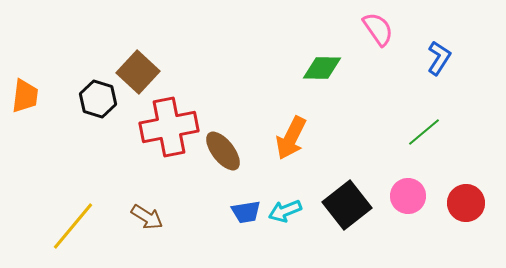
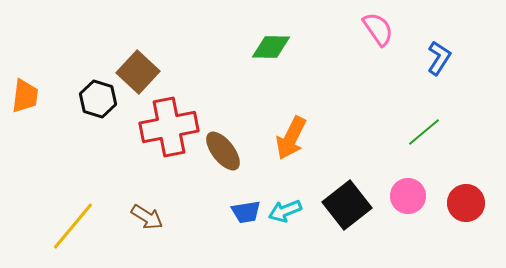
green diamond: moved 51 px left, 21 px up
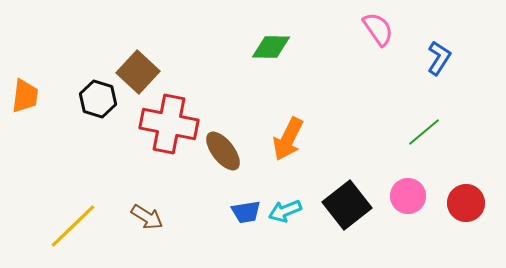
red cross: moved 3 px up; rotated 22 degrees clockwise
orange arrow: moved 3 px left, 1 px down
yellow line: rotated 6 degrees clockwise
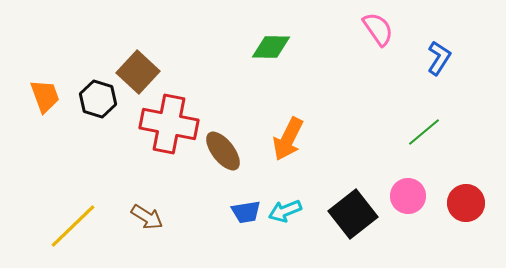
orange trapezoid: moved 20 px right; rotated 27 degrees counterclockwise
black square: moved 6 px right, 9 px down
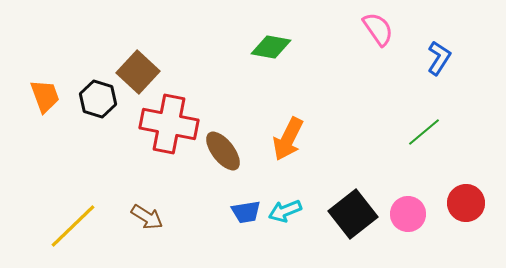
green diamond: rotated 9 degrees clockwise
pink circle: moved 18 px down
